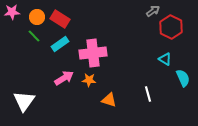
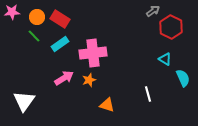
orange star: rotated 24 degrees counterclockwise
orange triangle: moved 2 px left, 5 px down
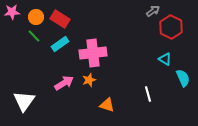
orange circle: moved 1 px left
pink arrow: moved 5 px down
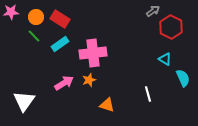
pink star: moved 1 px left
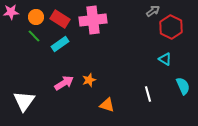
pink cross: moved 33 px up
cyan semicircle: moved 8 px down
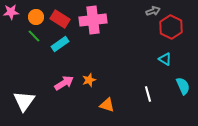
gray arrow: rotated 16 degrees clockwise
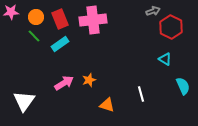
red rectangle: rotated 36 degrees clockwise
white line: moved 7 px left
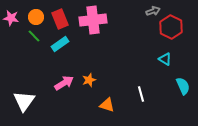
pink star: moved 6 px down; rotated 14 degrees clockwise
